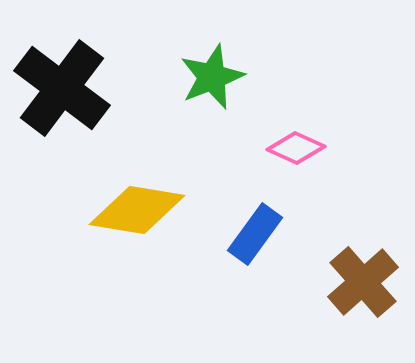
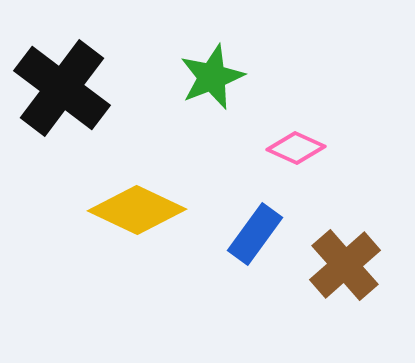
yellow diamond: rotated 16 degrees clockwise
brown cross: moved 18 px left, 17 px up
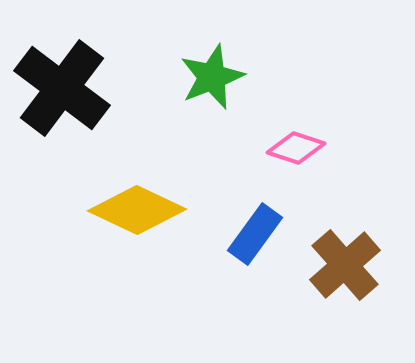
pink diamond: rotated 6 degrees counterclockwise
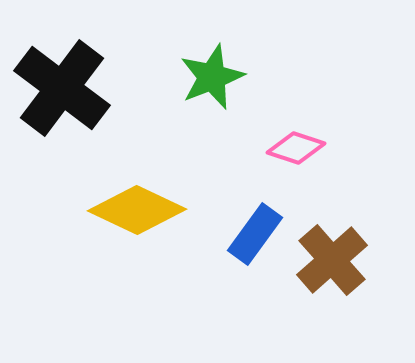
brown cross: moved 13 px left, 5 px up
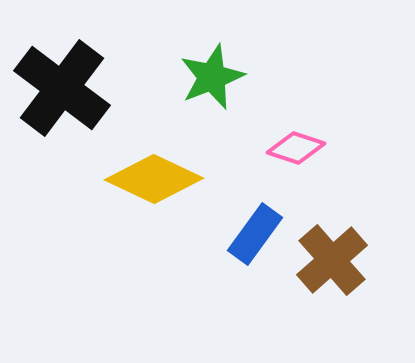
yellow diamond: moved 17 px right, 31 px up
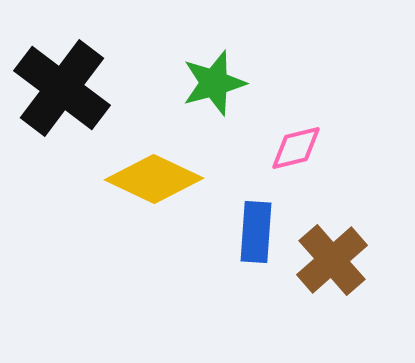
green star: moved 2 px right, 6 px down; rotated 6 degrees clockwise
pink diamond: rotated 32 degrees counterclockwise
blue rectangle: moved 1 px right, 2 px up; rotated 32 degrees counterclockwise
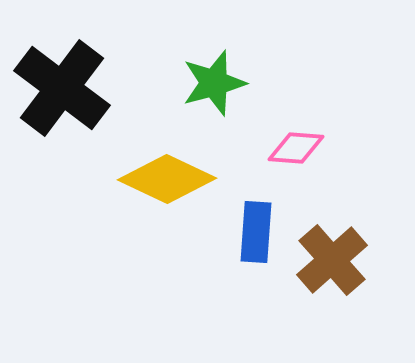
pink diamond: rotated 18 degrees clockwise
yellow diamond: moved 13 px right
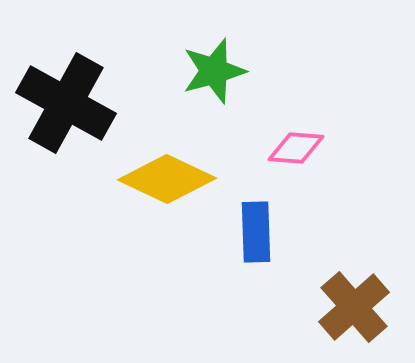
green star: moved 12 px up
black cross: moved 4 px right, 15 px down; rotated 8 degrees counterclockwise
blue rectangle: rotated 6 degrees counterclockwise
brown cross: moved 22 px right, 47 px down
